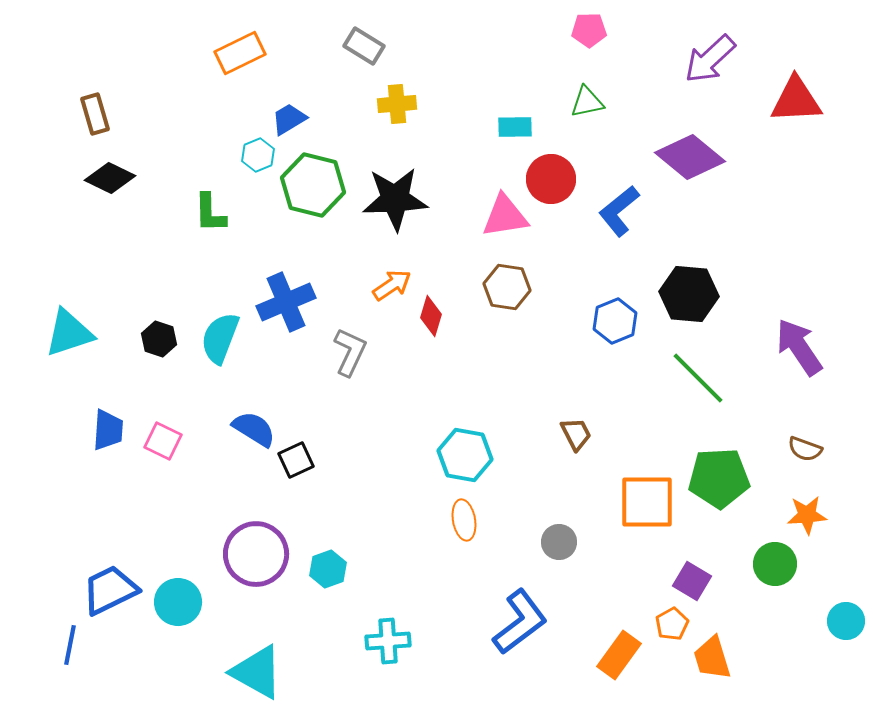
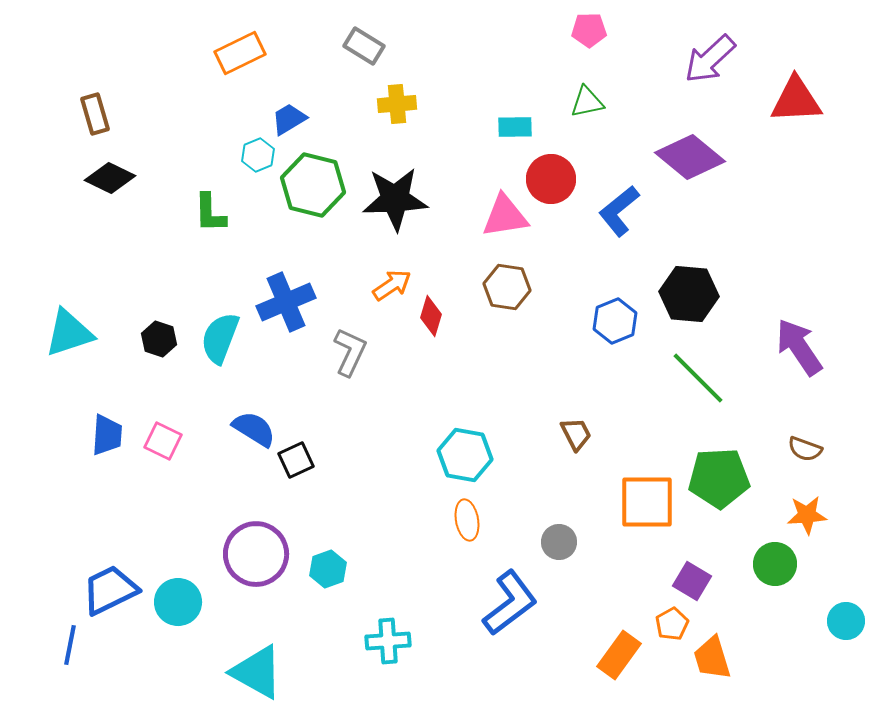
blue trapezoid at (108, 430): moved 1 px left, 5 px down
orange ellipse at (464, 520): moved 3 px right
blue L-shape at (520, 622): moved 10 px left, 19 px up
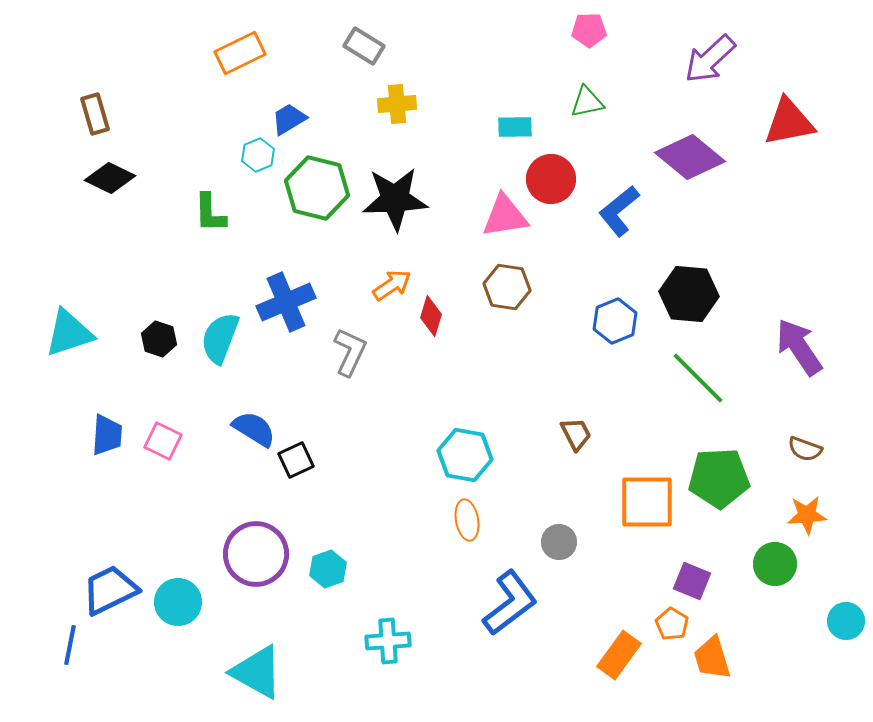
red triangle at (796, 100): moved 7 px left, 22 px down; rotated 8 degrees counterclockwise
green hexagon at (313, 185): moved 4 px right, 3 px down
purple square at (692, 581): rotated 9 degrees counterclockwise
orange pentagon at (672, 624): rotated 12 degrees counterclockwise
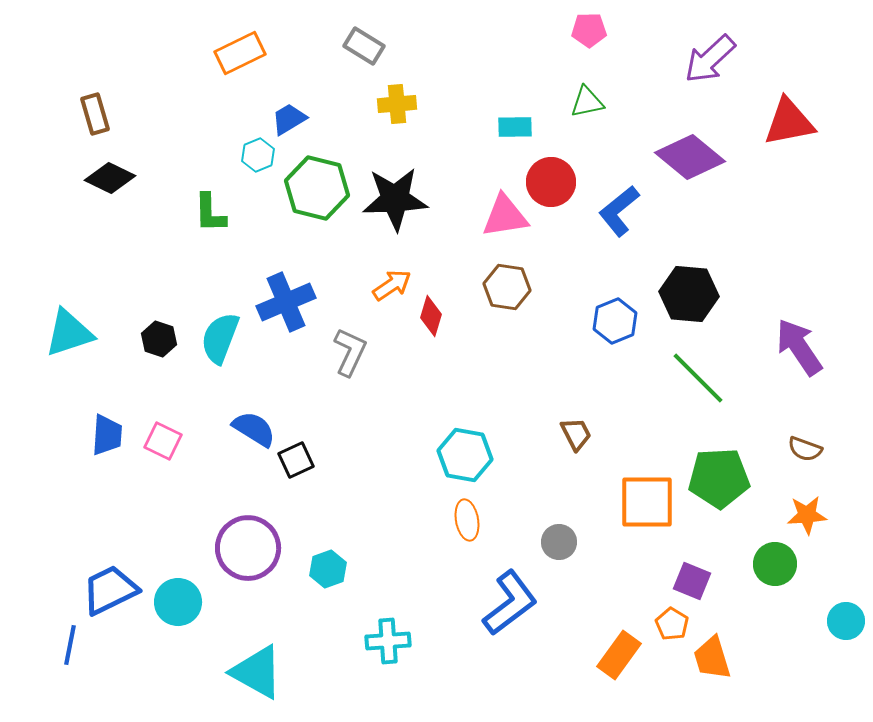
red circle at (551, 179): moved 3 px down
purple circle at (256, 554): moved 8 px left, 6 px up
